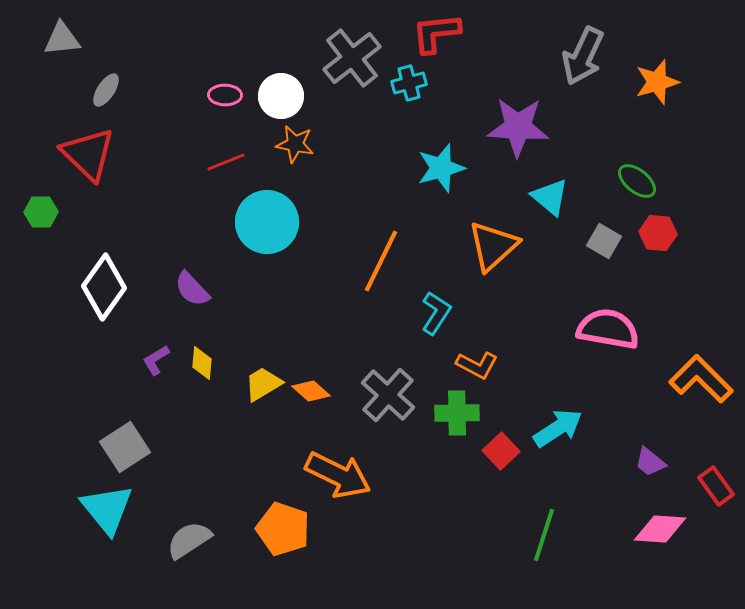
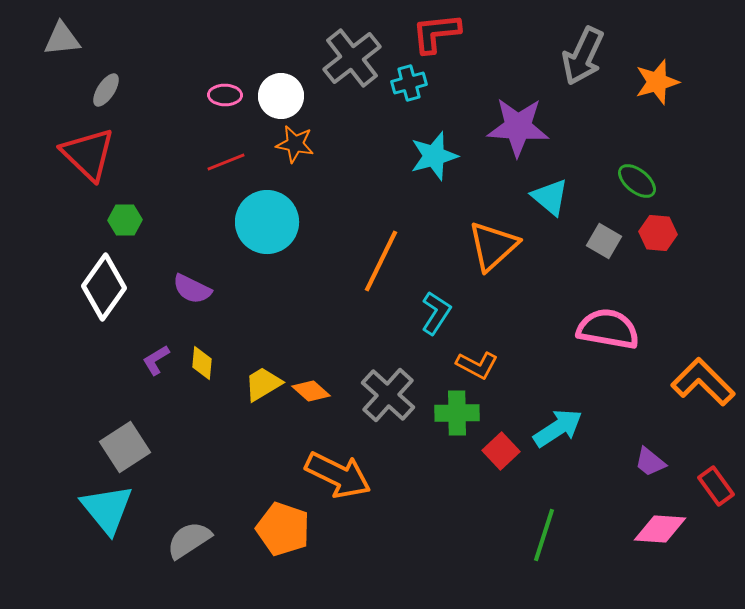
cyan star at (441, 168): moved 7 px left, 12 px up
green hexagon at (41, 212): moved 84 px right, 8 px down
purple semicircle at (192, 289): rotated 21 degrees counterclockwise
orange L-shape at (701, 379): moved 2 px right, 3 px down
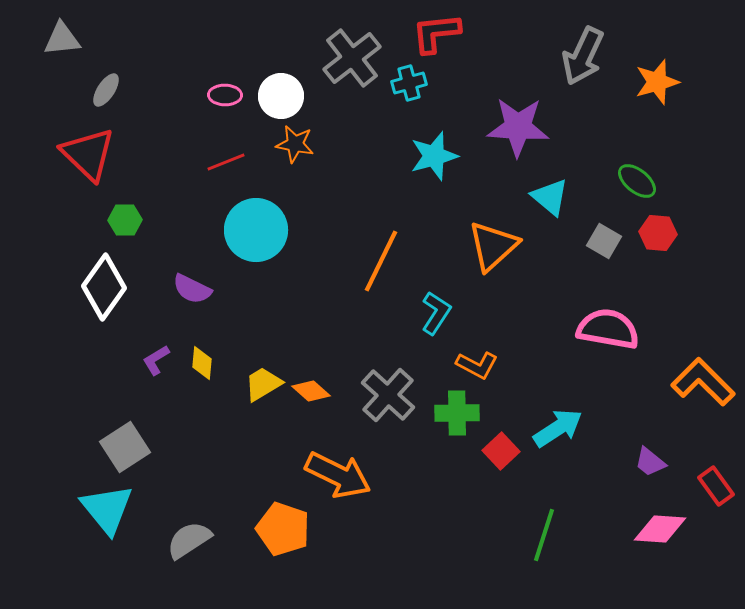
cyan circle at (267, 222): moved 11 px left, 8 px down
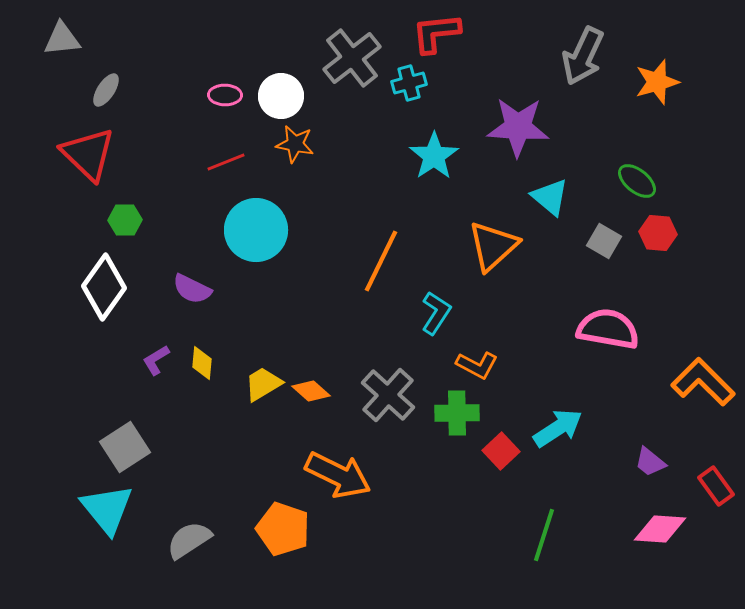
cyan star at (434, 156): rotated 18 degrees counterclockwise
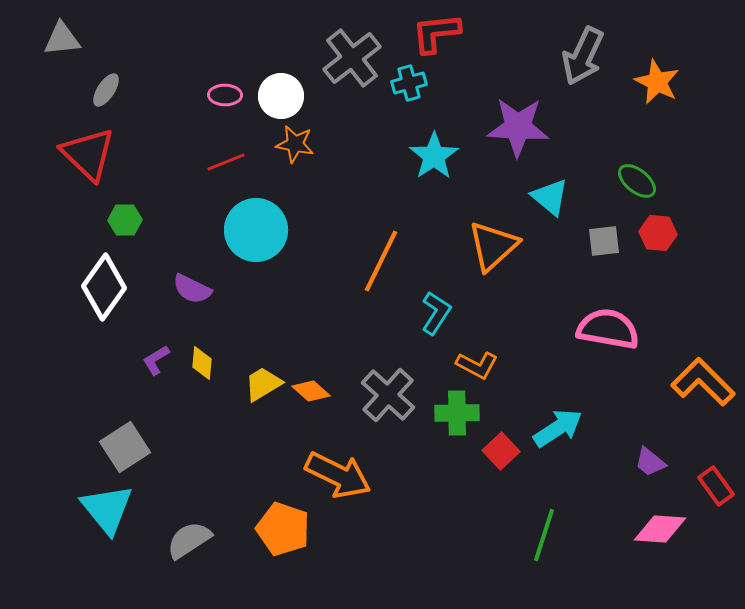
orange star at (657, 82): rotated 30 degrees counterclockwise
gray square at (604, 241): rotated 36 degrees counterclockwise
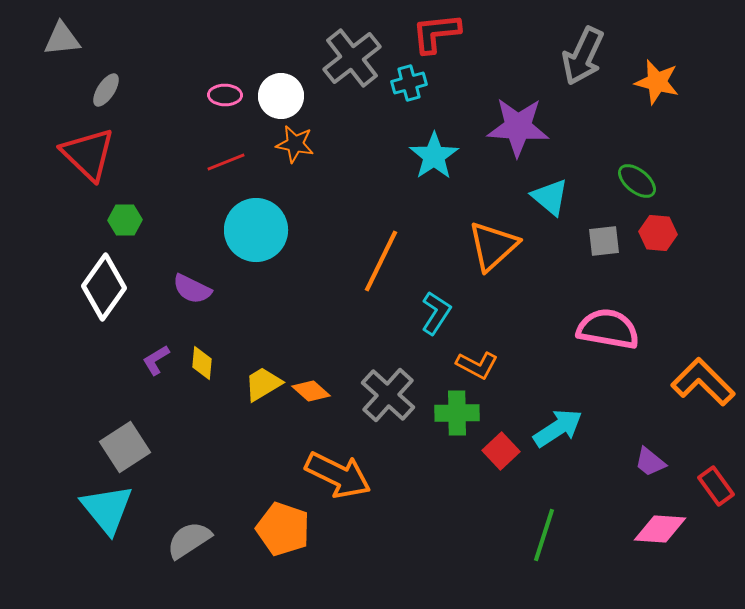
orange star at (657, 82): rotated 12 degrees counterclockwise
